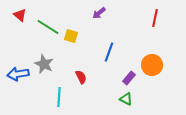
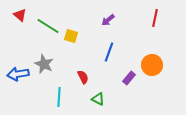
purple arrow: moved 9 px right, 7 px down
green line: moved 1 px up
red semicircle: moved 2 px right
green triangle: moved 28 px left
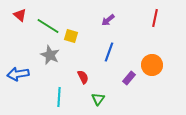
gray star: moved 6 px right, 9 px up
green triangle: rotated 40 degrees clockwise
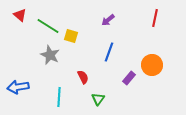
blue arrow: moved 13 px down
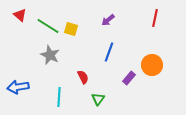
yellow square: moved 7 px up
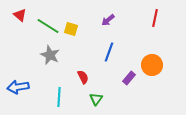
green triangle: moved 2 px left
